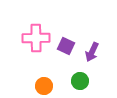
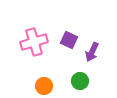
pink cross: moved 2 px left, 4 px down; rotated 16 degrees counterclockwise
purple square: moved 3 px right, 6 px up
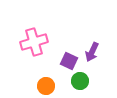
purple square: moved 21 px down
orange circle: moved 2 px right
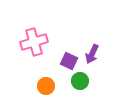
purple arrow: moved 2 px down
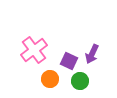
pink cross: moved 8 px down; rotated 20 degrees counterclockwise
orange circle: moved 4 px right, 7 px up
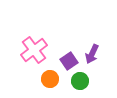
purple square: rotated 30 degrees clockwise
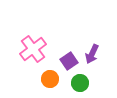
pink cross: moved 1 px left, 1 px up
green circle: moved 2 px down
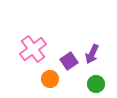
green circle: moved 16 px right, 1 px down
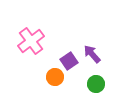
pink cross: moved 2 px left, 8 px up
purple arrow: rotated 114 degrees clockwise
orange circle: moved 5 px right, 2 px up
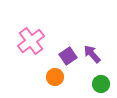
purple square: moved 1 px left, 5 px up
green circle: moved 5 px right
